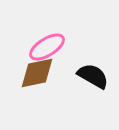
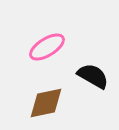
brown diamond: moved 9 px right, 30 px down
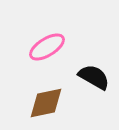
black semicircle: moved 1 px right, 1 px down
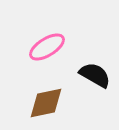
black semicircle: moved 1 px right, 2 px up
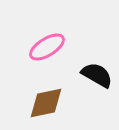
black semicircle: moved 2 px right
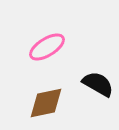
black semicircle: moved 1 px right, 9 px down
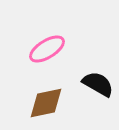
pink ellipse: moved 2 px down
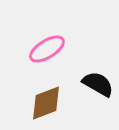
brown diamond: rotated 9 degrees counterclockwise
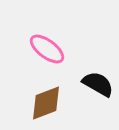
pink ellipse: rotated 69 degrees clockwise
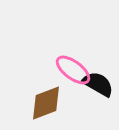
pink ellipse: moved 26 px right, 21 px down
